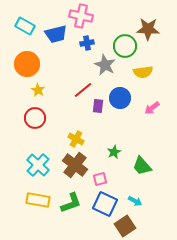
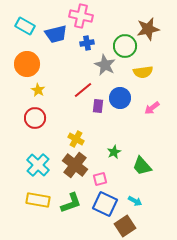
brown star: rotated 15 degrees counterclockwise
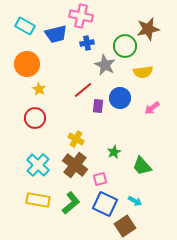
yellow star: moved 1 px right, 1 px up
green L-shape: rotated 20 degrees counterclockwise
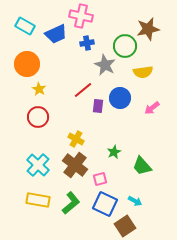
blue trapezoid: rotated 10 degrees counterclockwise
red circle: moved 3 px right, 1 px up
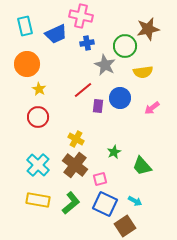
cyan rectangle: rotated 48 degrees clockwise
